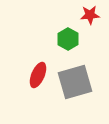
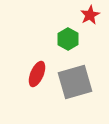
red star: rotated 24 degrees counterclockwise
red ellipse: moved 1 px left, 1 px up
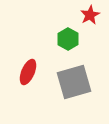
red ellipse: moved 9 px left, 2 px up
gray square: moved 1 px left
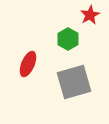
red ellipse: moved 8 px up
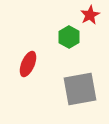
green hexagon: moved 1 px right, 2 px up
gray square: moved 6 px right, 7 px down; rotated 6 degrees clockwise
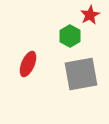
green hexagon: moved 1 px right, 1 px up
gray square: moved 1 px right, 15 px up
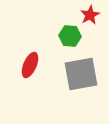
green hexagon: rotated 25 degrees counterclockwise
red ellipse: moved 2 px right, 1 px down
